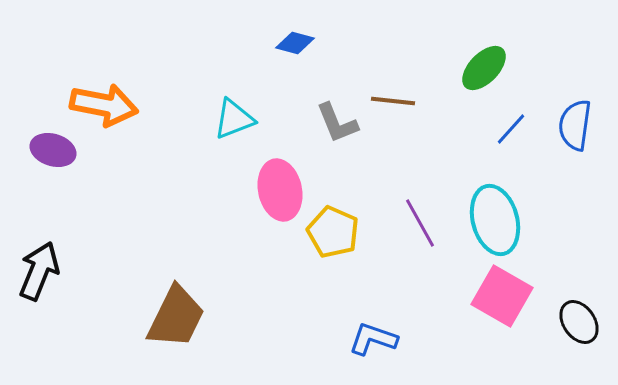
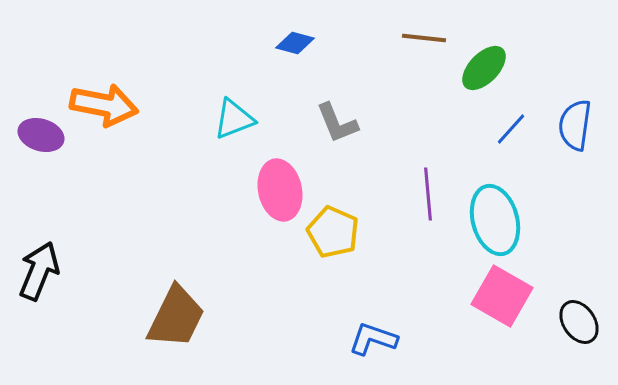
brown line: moved 31 px right, 63 px up
purple ellipse: moved 12 px left, 15 px up
purple line: moved 8 px right, 29 px up; rotated 24 degrees clockwise
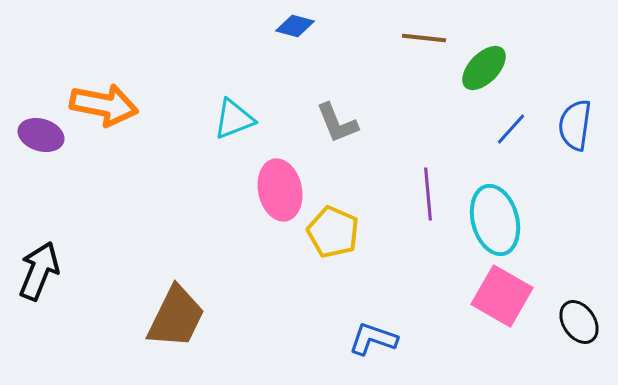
blue diamond: moved 17 px up
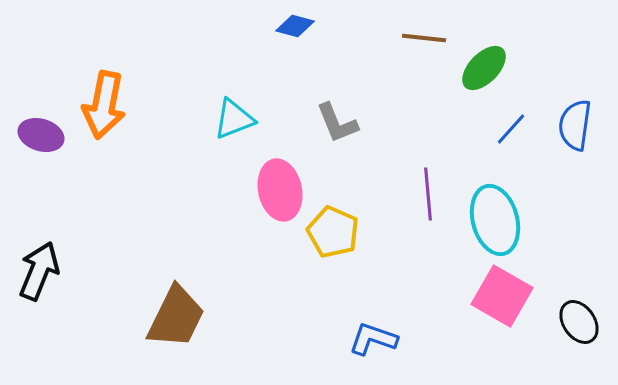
orange arrow: rotated 90 degrees clockwise
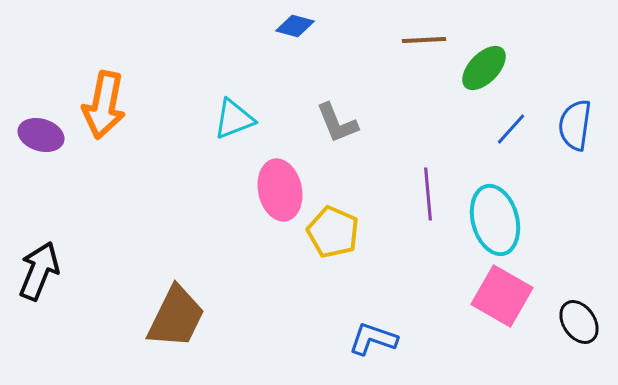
brown line: moved 2 px down; rotated 9 degrees counterclockwise
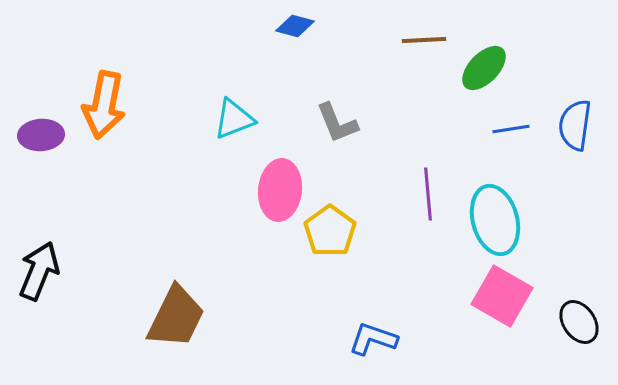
blue line: rotated 39 degrees clockwise
purple ellipse: rotated 21 degrees counterclockwise
pink ellipse: rotated 18 degrees clockwise
yellow pentagon: moved 3 px left, 1 px up; rotated 12 degrees clockwise
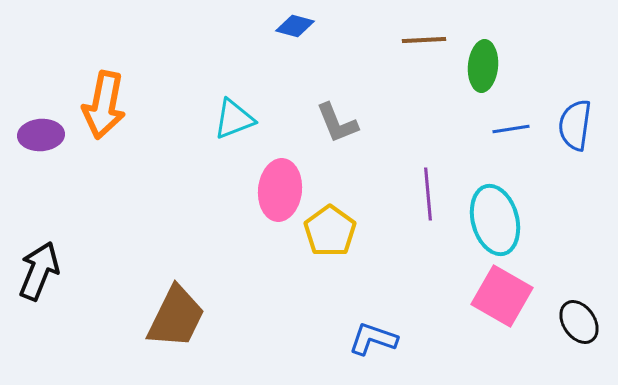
green ellipse: moved 1 px left, 2 px up; rotated 39 degrees counterclockwise
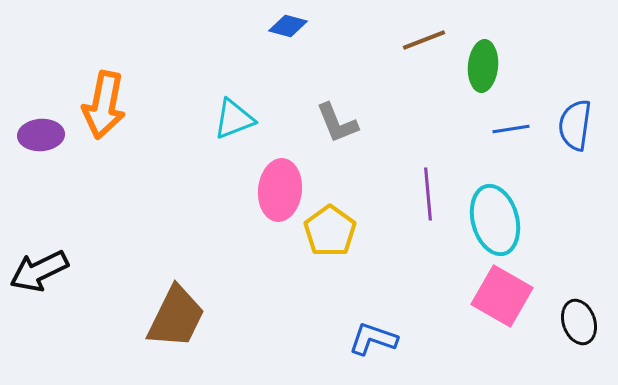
blue diamond: moved 7 px left
brown line: rotated 18 degrees counterclockwise
black arrow: rotated 138 degrees counterclockwise
black ellipse: rotated 15 degrees clockwise
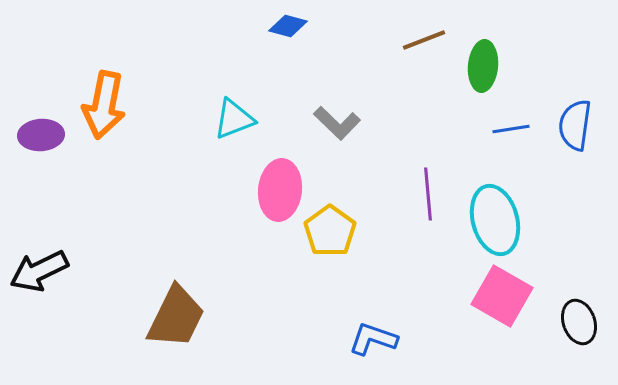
gray L-shape: rotated 24 degrees counterclockwise
